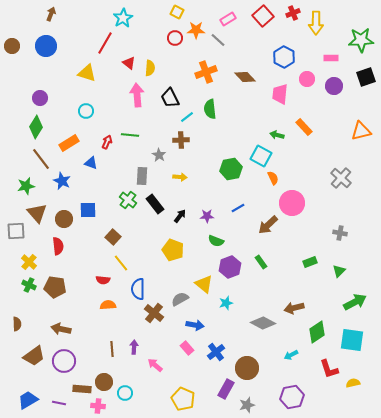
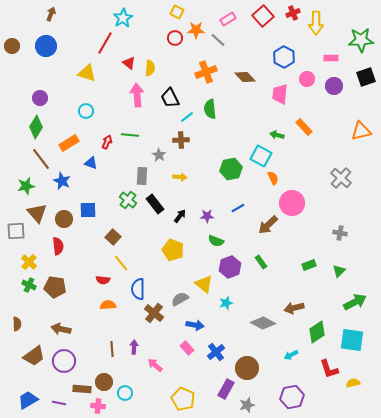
green rectangle at (310, 262): moved 1 px left, 3 px down
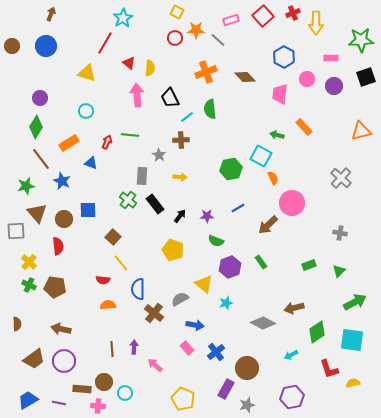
pink rectangle at (228, 19): moved 3 px right, 1 px down; rotated 14 degrees clockwise
brown trapezoid at (34, 356): moved 3 px down
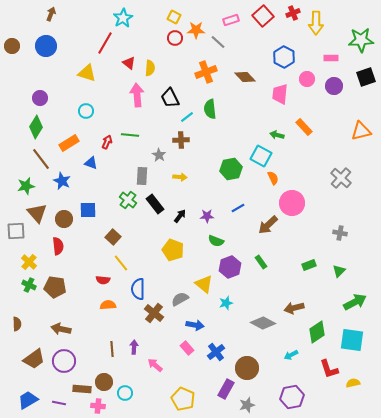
yellow square at (177, 12): moved 3 px left, 5 px down
gray line at (218, 40): moved 2 px down
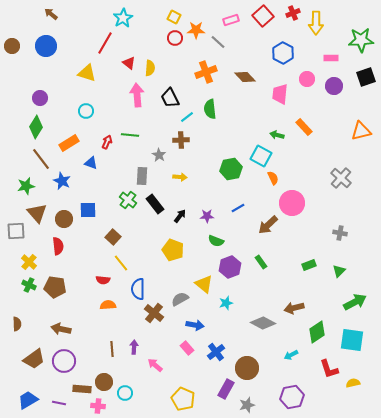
brown arrow at (51, 14): rotated 72 degrees counterclockwise
blue hexagon at (284, 57): moved 1 px left, 4 px up
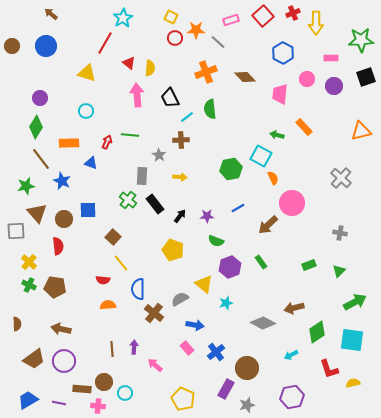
yellow square at (174, 17): moved 3 px left
orange rectangle at (69, 143): rotated 30 degrees clockwise
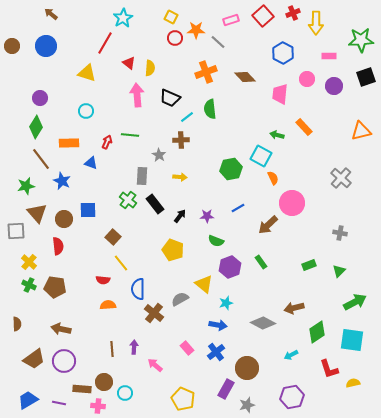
pink rectangle at (331, 58): moved 2 px left, 2 px up
black trapezoid at (170, 98): rotated 40 degrees counterclockwise
blue arrow at (195, 325): moved 23 px right
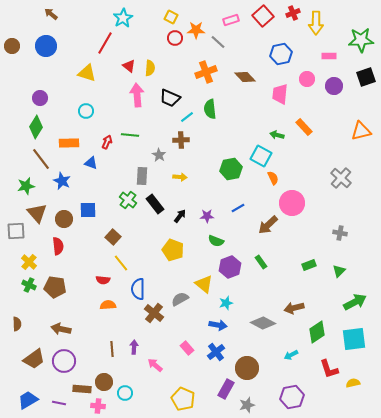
blue hexagon at (283, 53): moved 2 px left, 1 px down; rotated 20 degrees clockwise
red triangle at (129, 63): moved 3 px down
cyan square at (352, 340): moved 2 px right, 1 px up; rotated 15 degrees counterclockwise
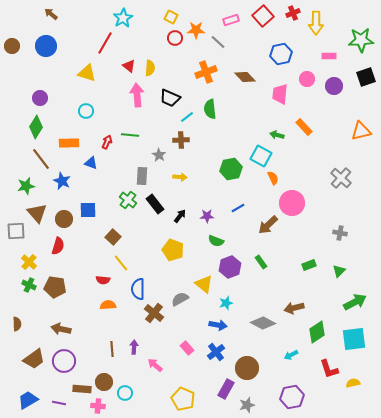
red semicircle at (58, 246): rotated 24 degrees clockwise
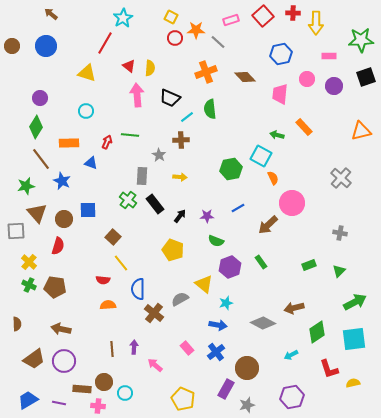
red cross at (293, 13): rotated 24 degrees clockwise
